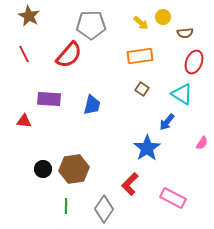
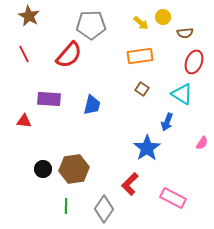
blue arrow: rotated 18 degrees counterclockwise
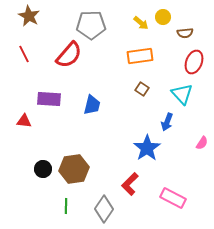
cyan triangle: rotated 15 degrees clockwise
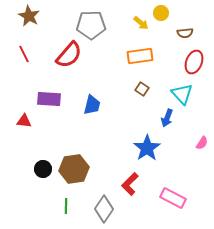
yellow circle: moved 2 px left, 4 px up
blue arrow: moved 4 px up
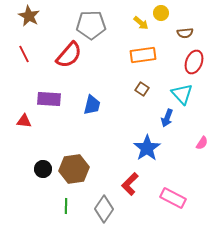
orange rectangle: moved 3 px right, 1 px up
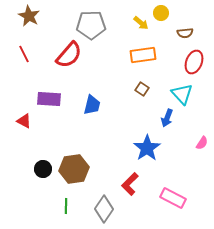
red triangle: rotated 21 degrees clockwise
